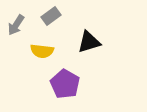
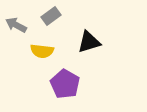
gray arrow: rotated 85 degrees clockwise
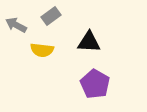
black triangle: rotated 20 degrees clockwise
yellow semicircle: moved 1 px up
purple pentagon: moved 30 px right
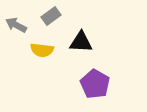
black triangle: moved 8 px left
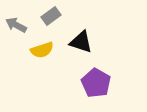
black triangle: rotated 15 degrees clockwise
yellow semicircle: rotated 25 degrees counterclockwise
purple pentagon: moved 1 px right, 1 px up
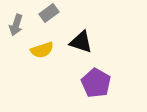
gray rectangle: moved 2 px left, 3 px up
gray arrow: rotated 100 degrees counterclockwise
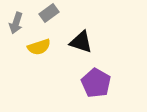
gray arrow: moved 2 px up
yellow semicircle: moved 3 px left, 3 px up
